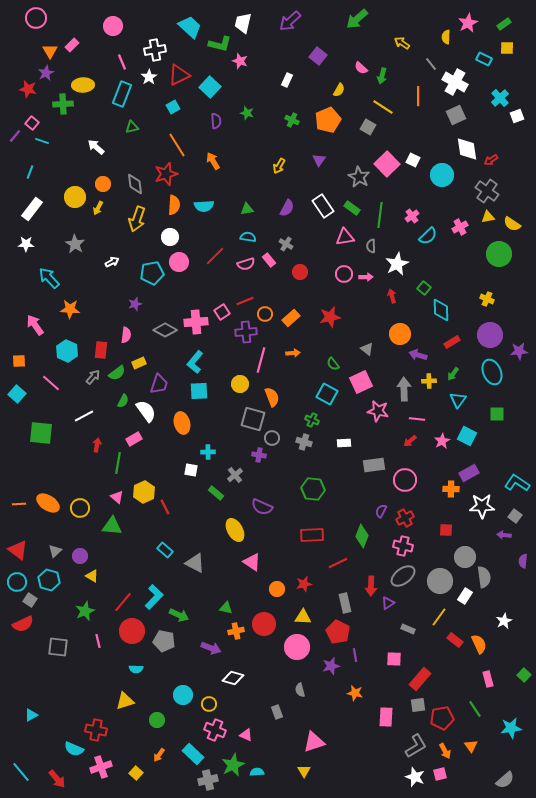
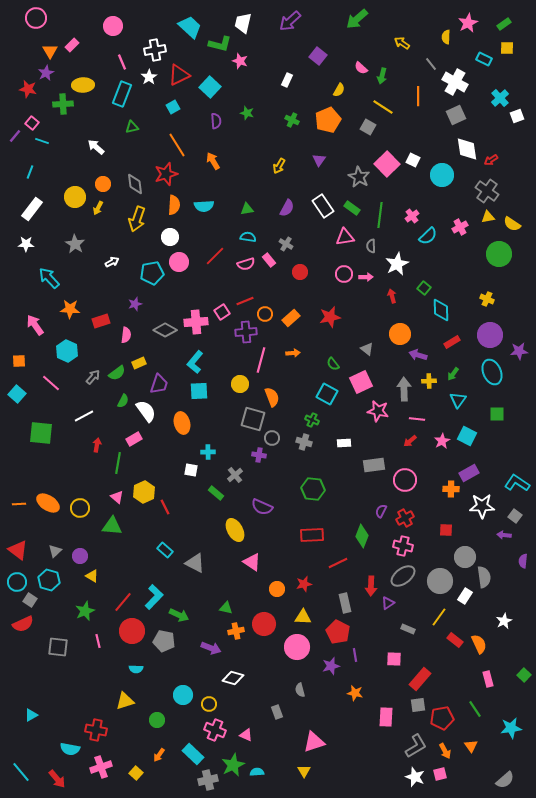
red rectangle at (101, 350): moved 29 px up; rotated 66 degrees clockwise
cyan semicircle at (74, 749): moved 4 px left; rotated 12 degrees counterclockwise
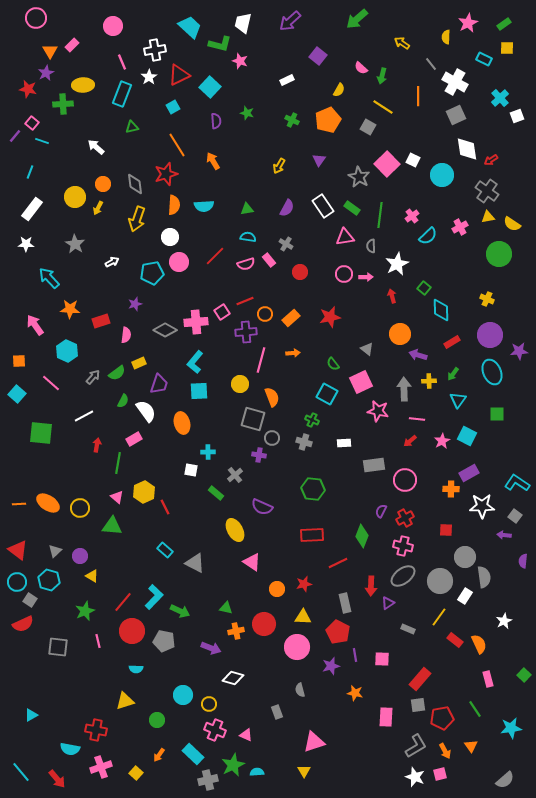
white rectangle at (287, 80): rotated 40 degrees clockwise
green arrow at (179, 615): moved 1 px right, 4 px up
pink square at (394, 659): moved 12 px left
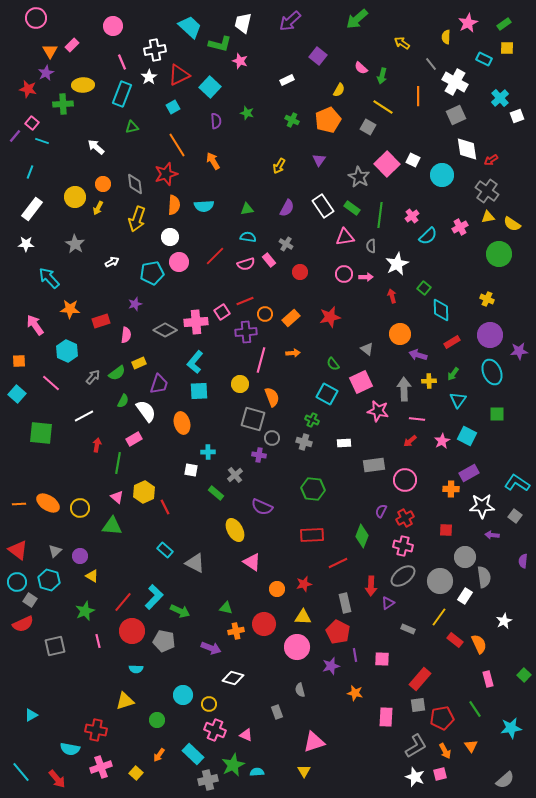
purple arrow at (504, 535): moved 12 px left
gray square at (58, 647): moved 3 px left, 1 px up; rotated 20 degrees counterclockwise
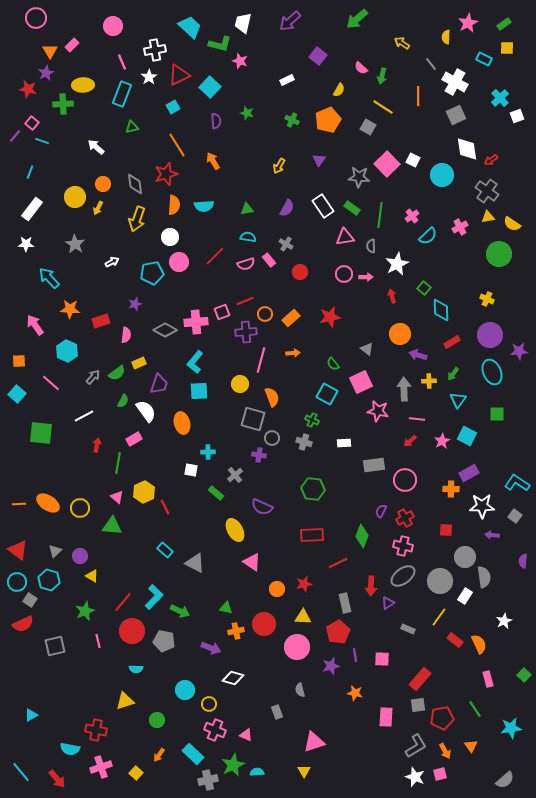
gray star at (359, 177): rotated 25 degrees counterclockwise
pink square at (222, 312): rotated 14 degrees clockwise
red pentagon at (338, 632): rotated 15 degrees clockwise
cyan circle at (183, 695): moved 2 px right, 5 px up
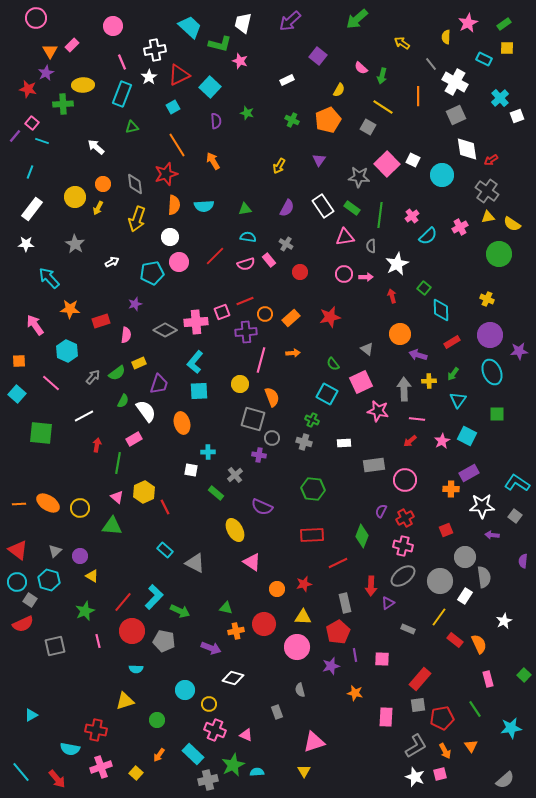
green triangle at (247, 209): moved 2 px left
red square at (446, 530): rotated 24 degrees counterclockwise
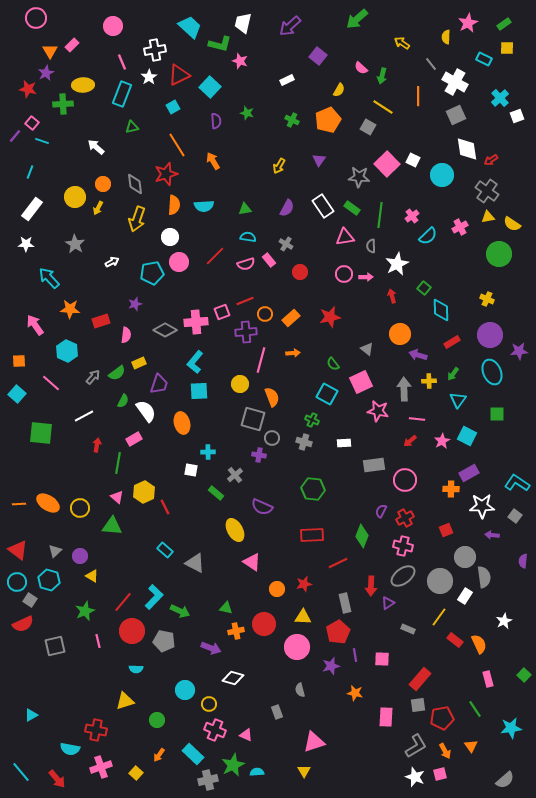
purple arrow at (290, 21): moved 5 px down
